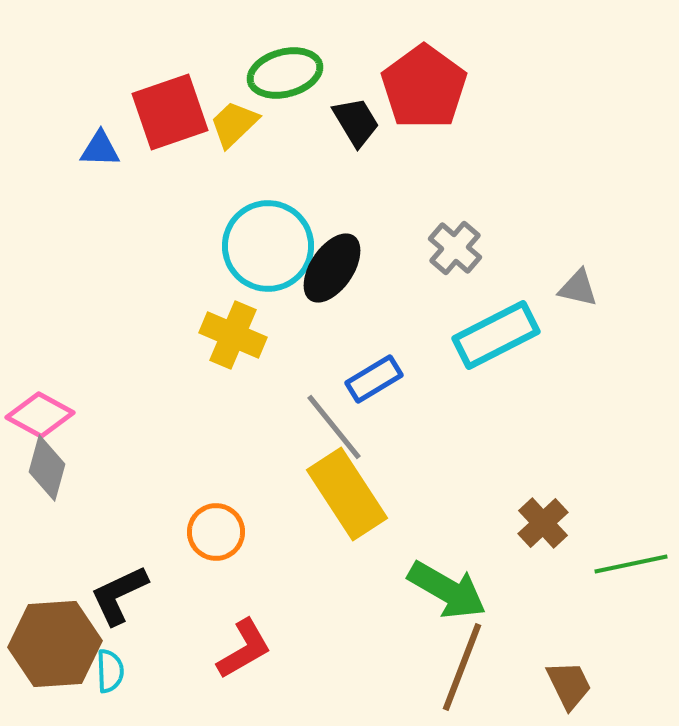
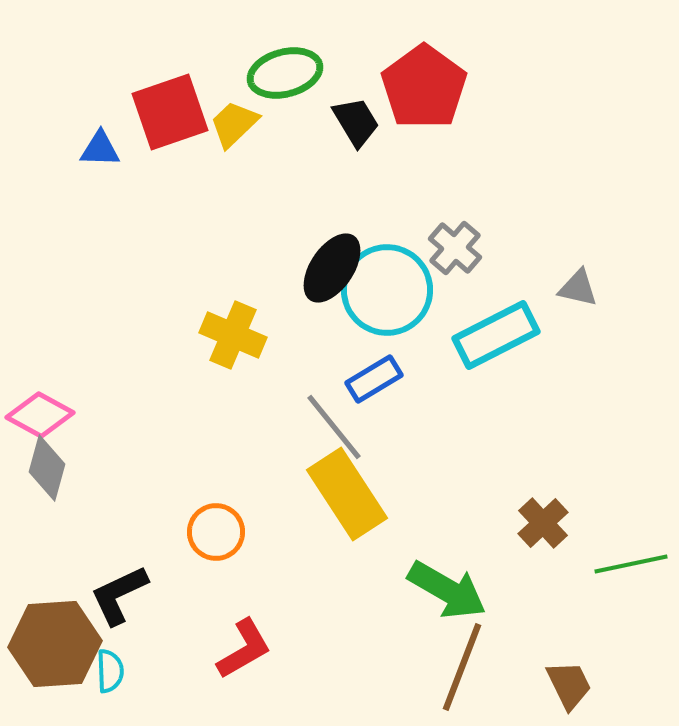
cyan circle: moved 119 px right, 44 px down
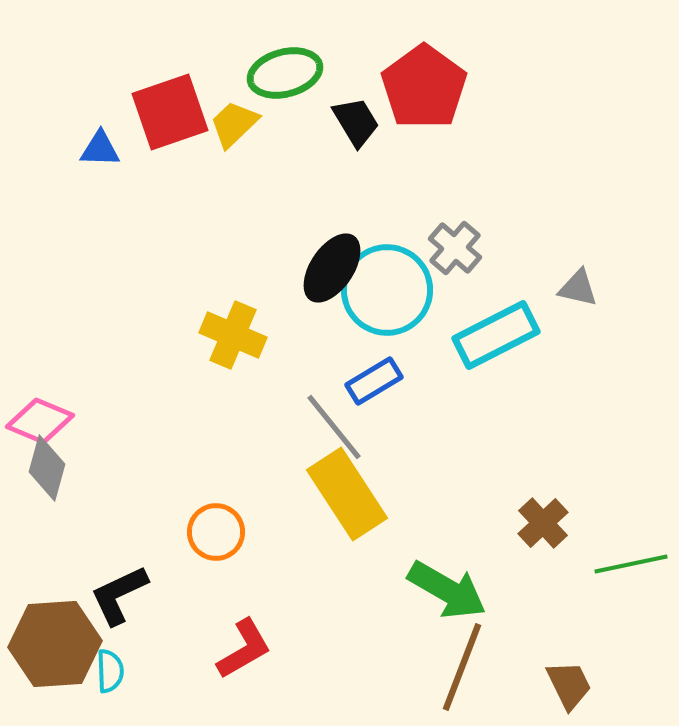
blue rectangle: moved 2 px down
pink diamond: moved 6 px down; rotated 6 degrees counterclockwise
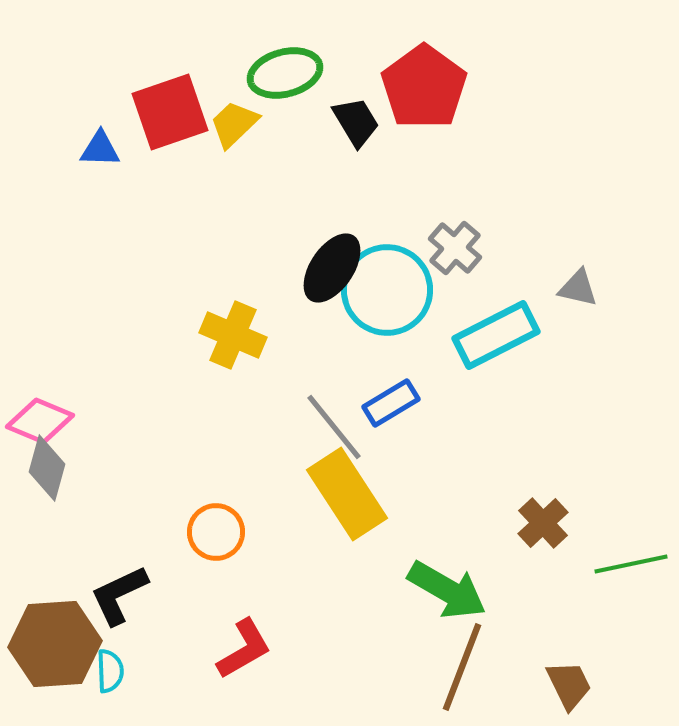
blue rectangle: moved 17 px right, 22 px down
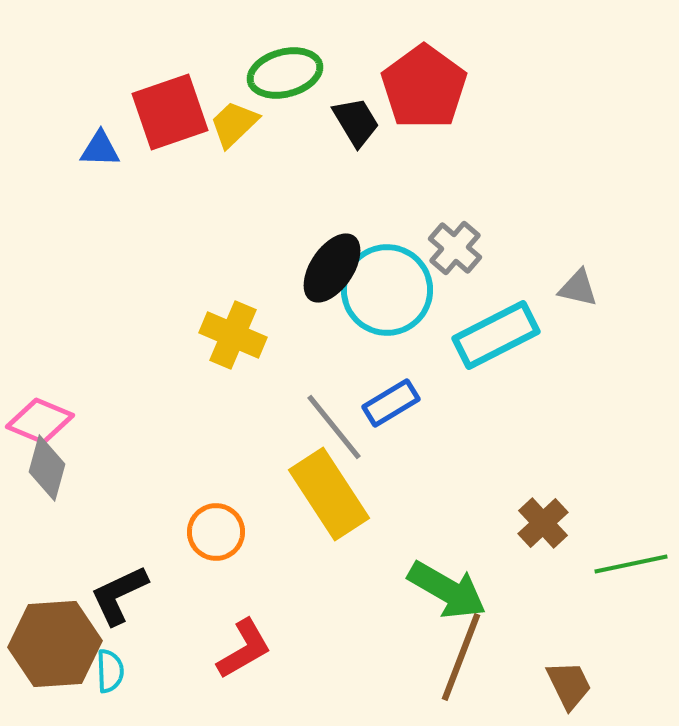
yellow rectangle: moved 18 px left
brown line: moved 1 px left, 10 px up
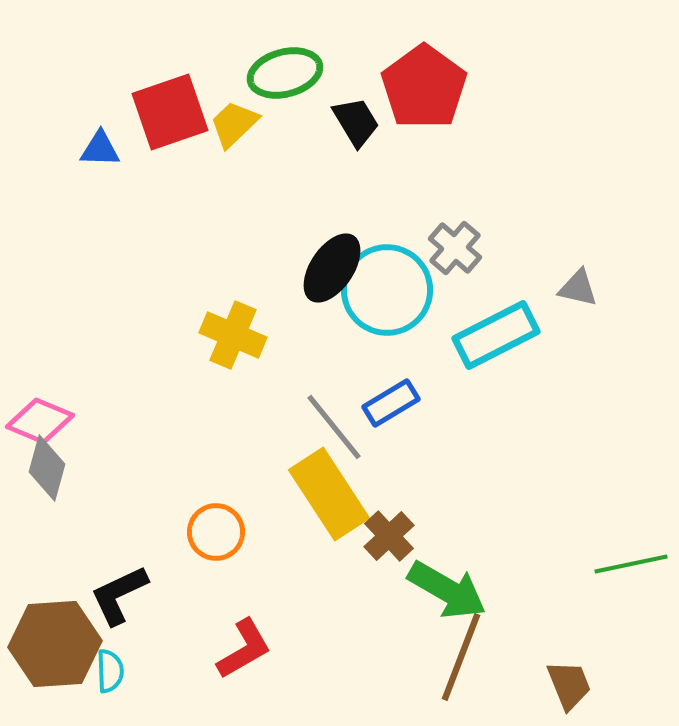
brown cross: moved 154 px left, 13 px down
brown trapezoid: rotated 4 degrees clockwise
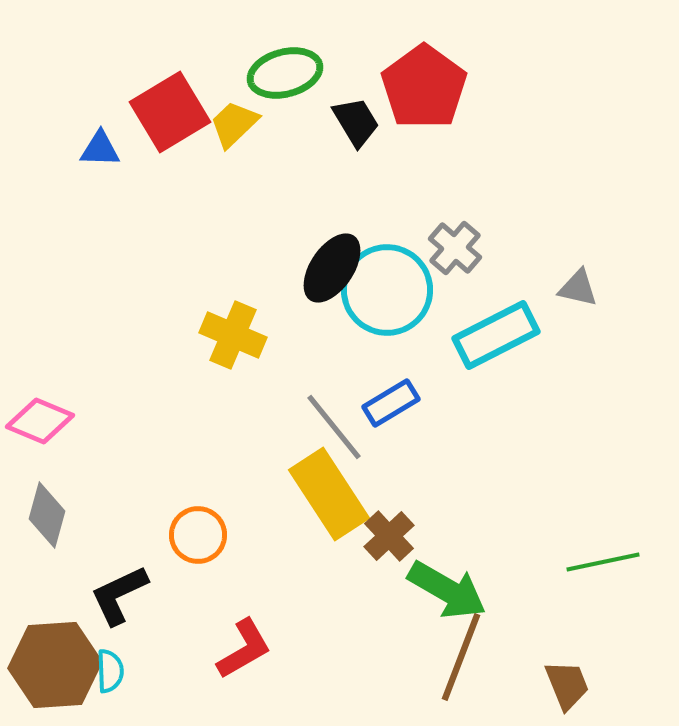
red square: rotated 12 degrees counterclockwise
gray diamond: moved 47 px down
orange circle: moved 18 px left, 3 px down
green line: moved 28 px left, 2 px up
brown hexagon: moved 21 px down
brown trapezoid: moved 2 px left
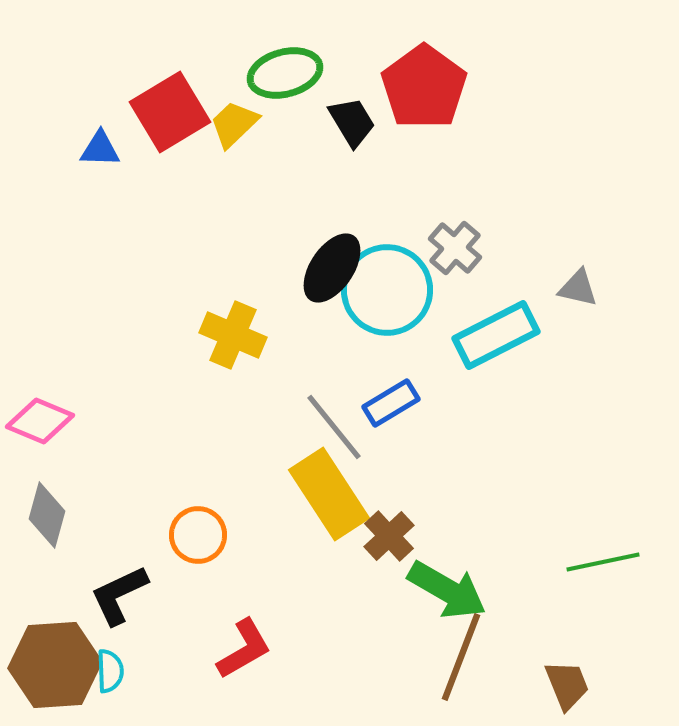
black trapezoid: moved 4 px left
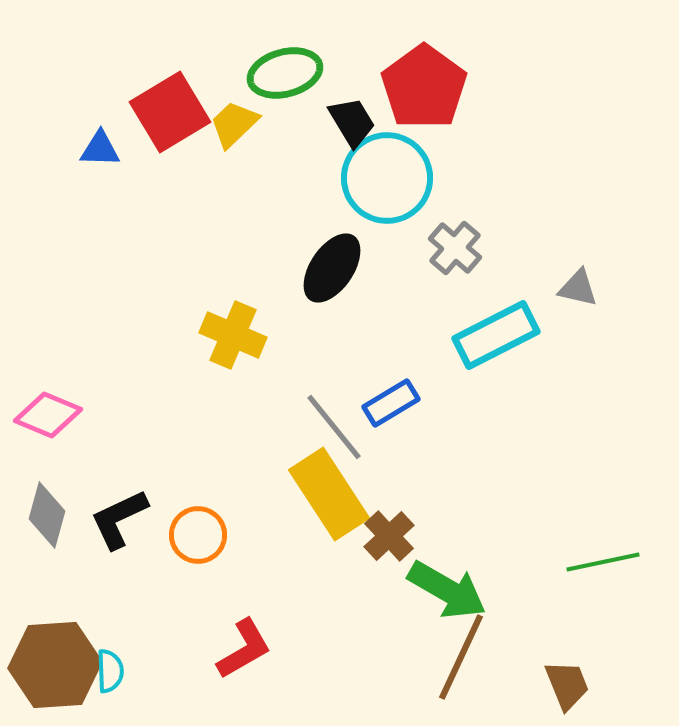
cyan circle: moved 112 px up
pink diamond: moved 8 px right, 6 px up
black L-shape: moved 76 px up
brown line: rotated 4 degrees clockwise
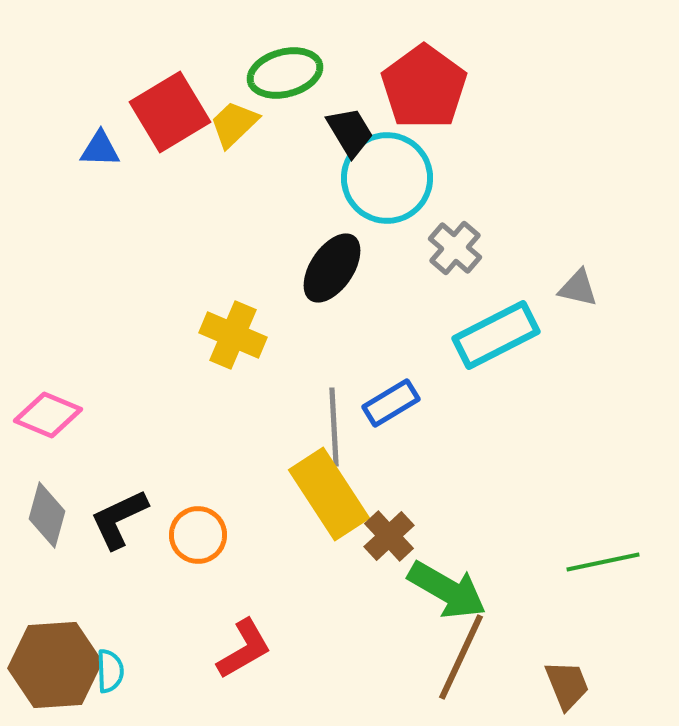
black trapezoid: moved 2 px left, 10 px down
gray line: rotated 36 degrees clockwise
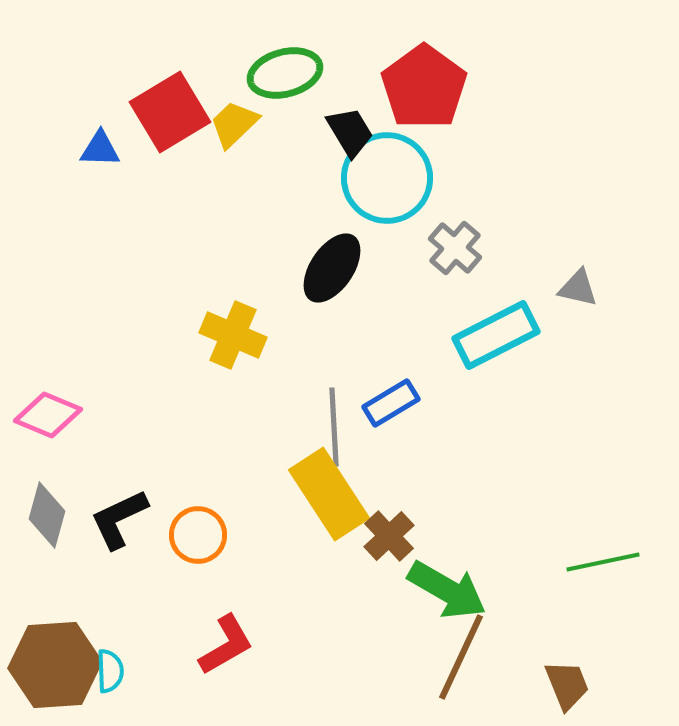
red L-shape: moved 18 px left, 4 px up
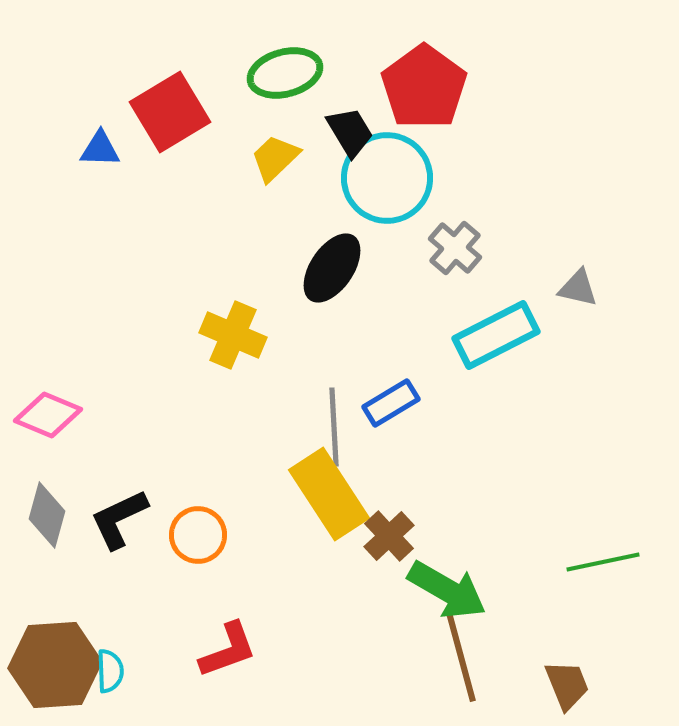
yellow trapezoid: moved 41 px right, 34 px down
red L-shape: moved 2 px right, 5 px down; rotated 10 degrees clockwise
brown line: rotated 40 degrees counterclockwise
